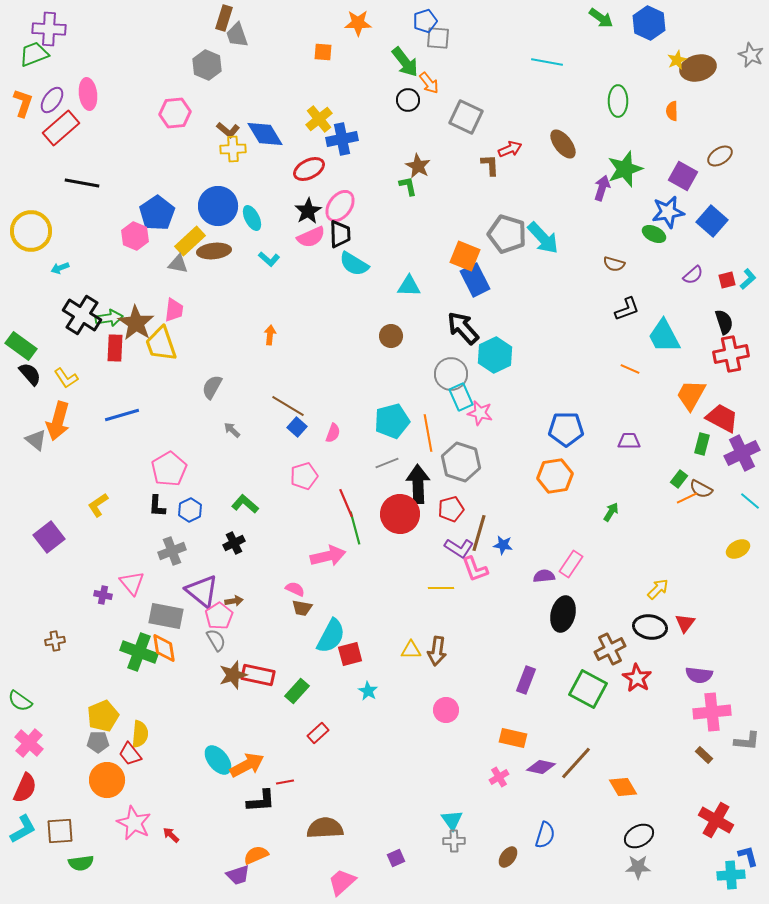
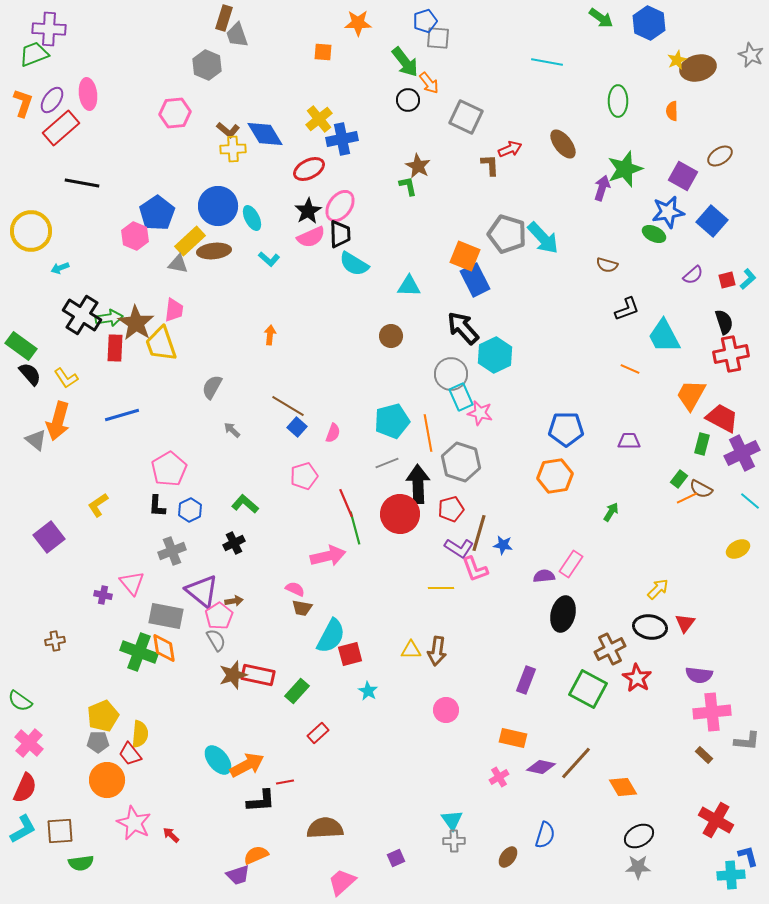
brown semicircle at (614, 264): moved 7 px left, 1 px down
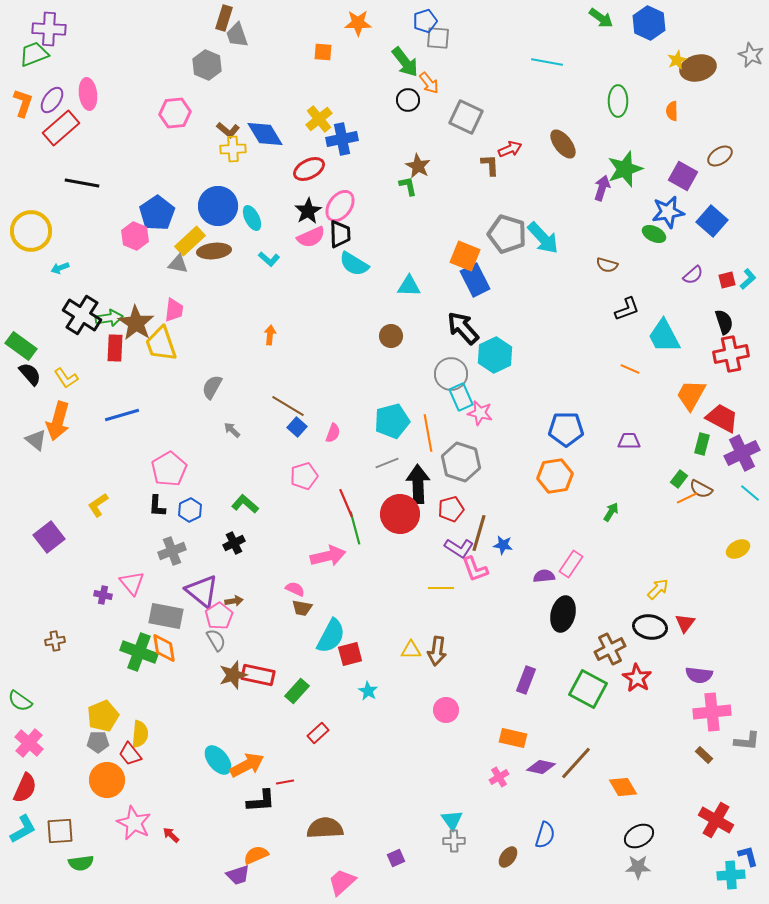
cyan line at (750, 501): moved 8 px up
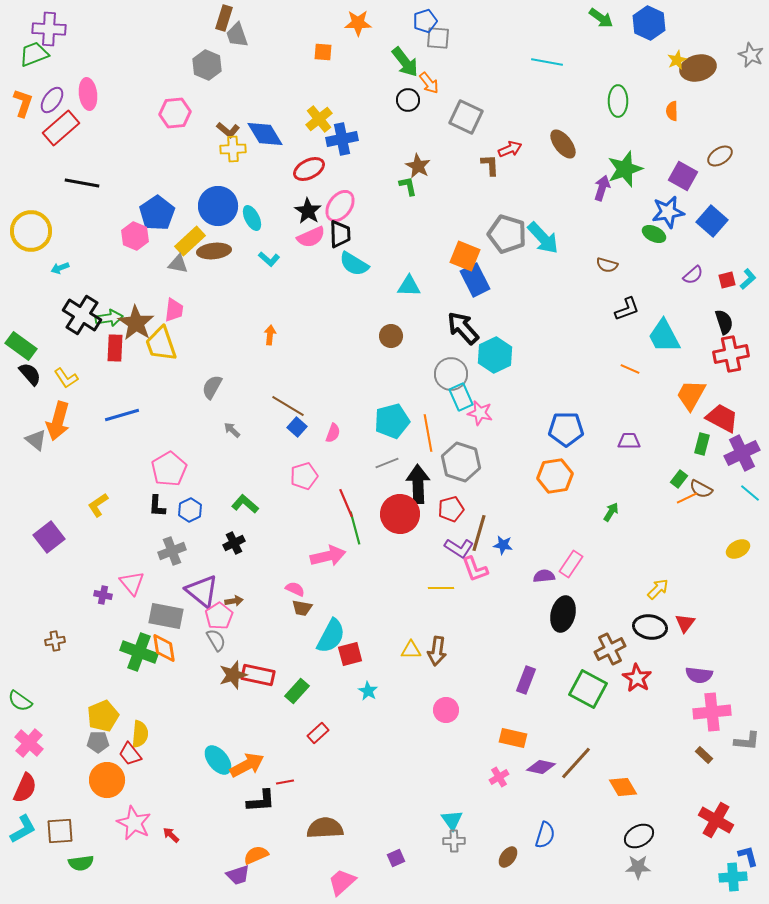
black star at (308, 211): rotated 8 degrees counterclockwise
cyan cross at (731, 875): moved 2 px right, 2 px down
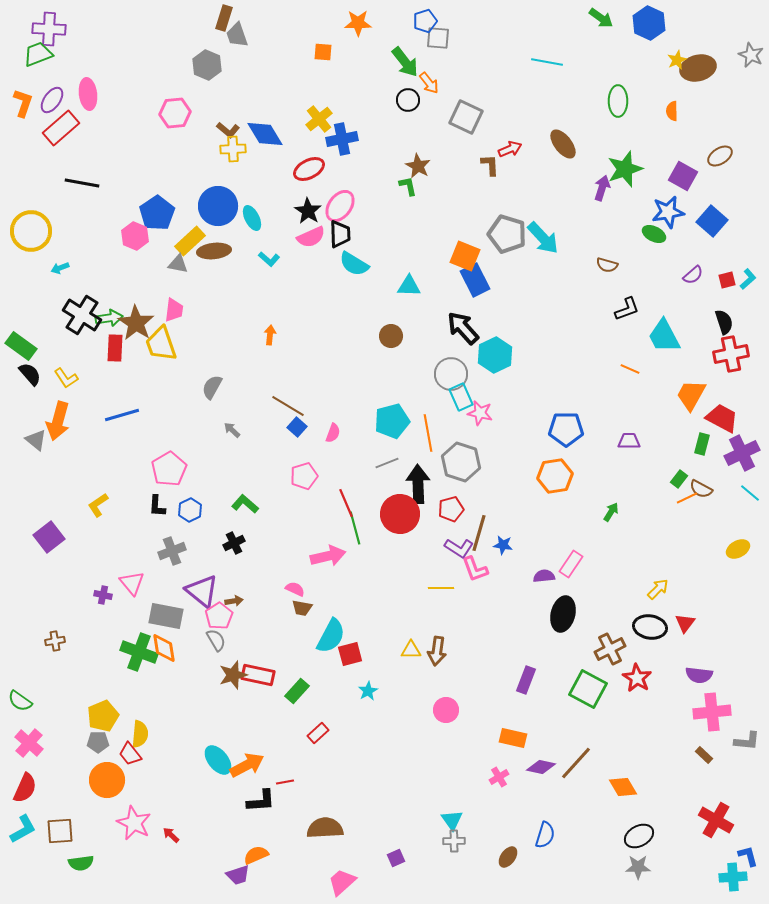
green trapezoid at (34, 54): moved 4 px right
cyan star at (368, 691): rotated 12 degrees clockwise
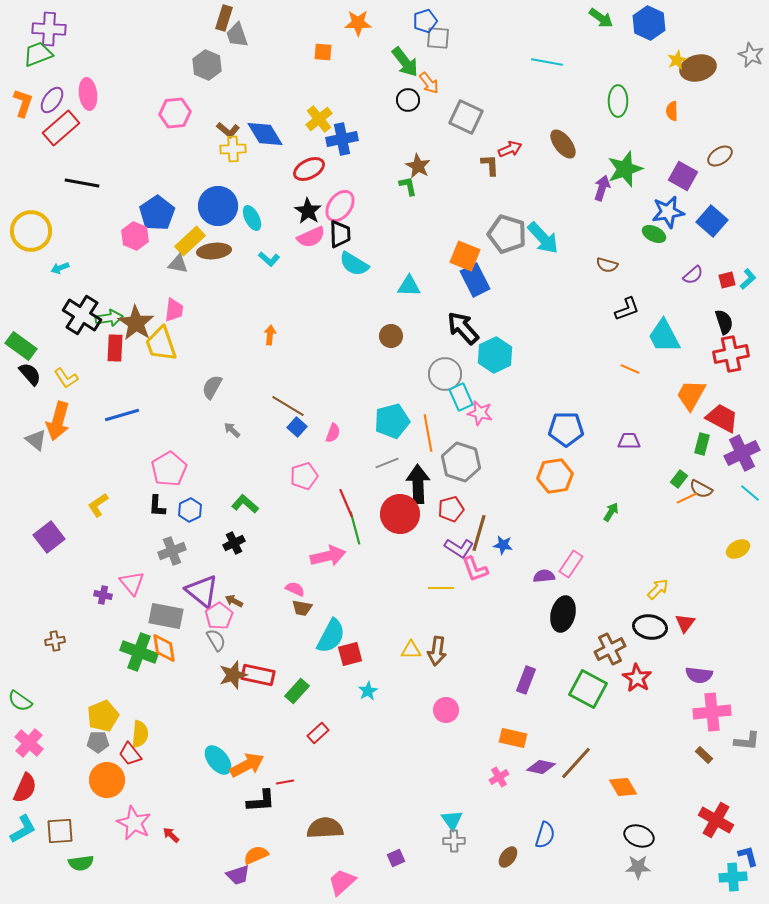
gray circle at (451, 374): moved 6 px left
brown arrow at (234, 601): rotated 144 degrees counterclockwise
black ellipse at (639, 836): rotated 48 degrees clockwise
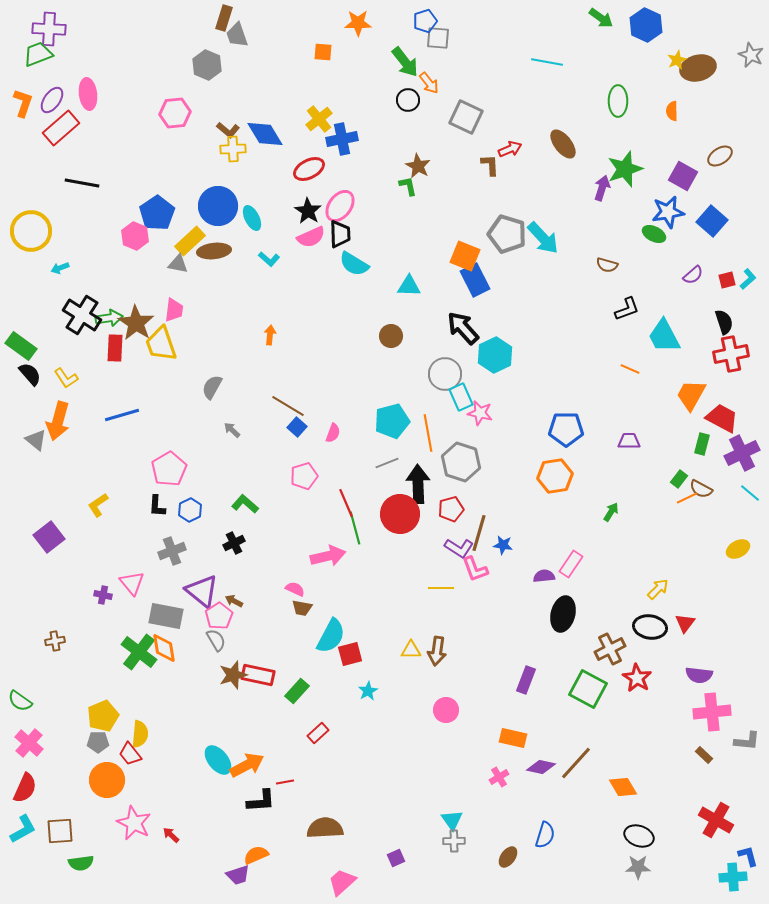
blue hexagon at (649, 23): moved 3 px left, 2 px down
green cross at (139, 652): rotated 18 degrees clockwise
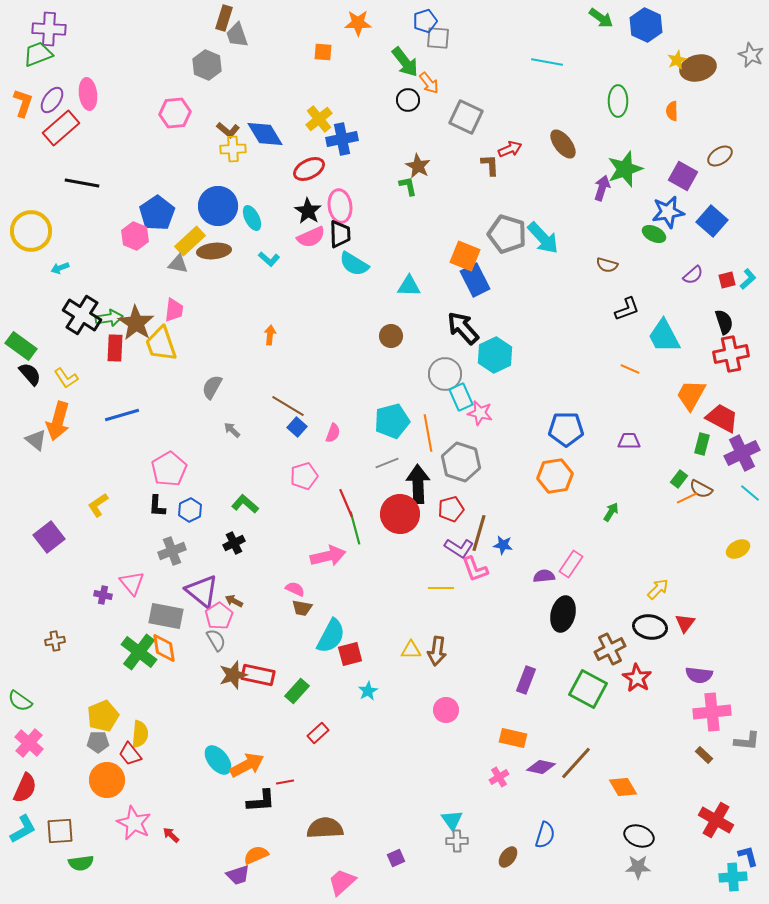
pink ellipse at (340, 206): rotated 44 degrees counterclockwise
gray cross at (454, 841): moved 3 px right
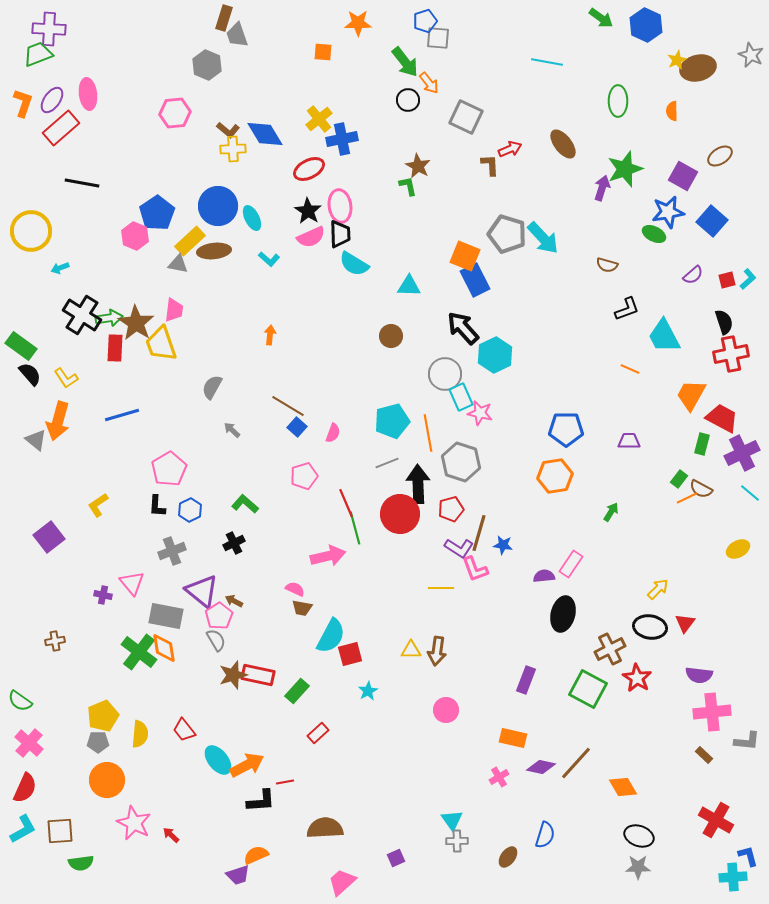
red trapezoid at (130, 754): moved 54 px right, 24 px up
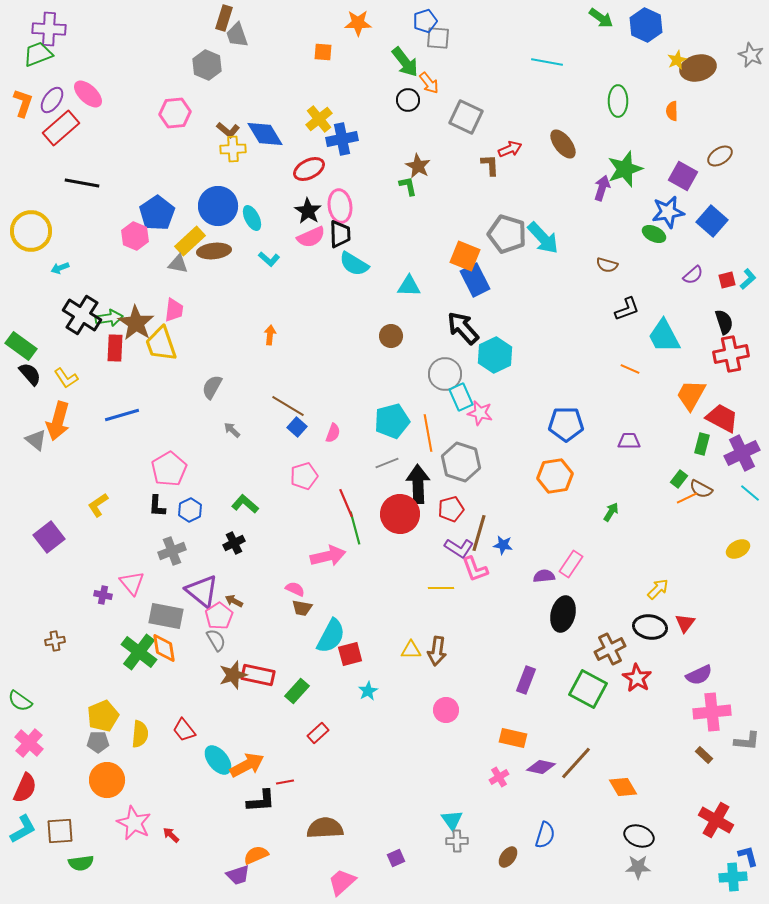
pink ellipse at (88, 94): rotated 40 degrees counterclockwise
blue pentagon at (566, 429): moved 5 px up
purple semicircle at (699, 675): rotated 32 degrees counterclockwise
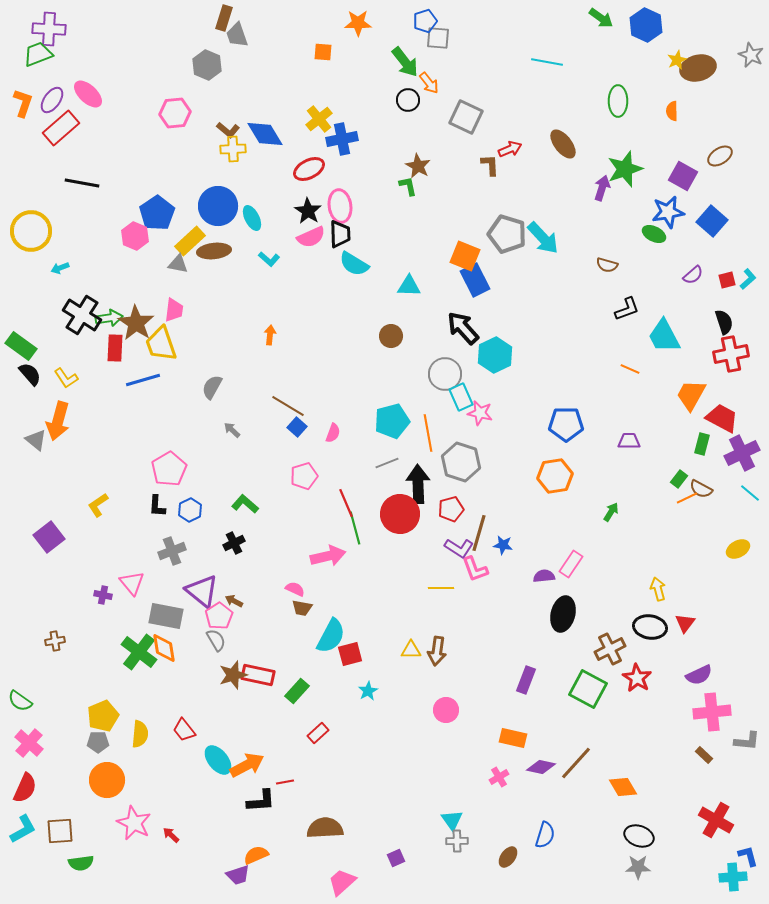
blue line at (122, 415): moved 21 px right, 35 px up
yellow arrow at (658, 589): rotated 60 degrees counterclockwise
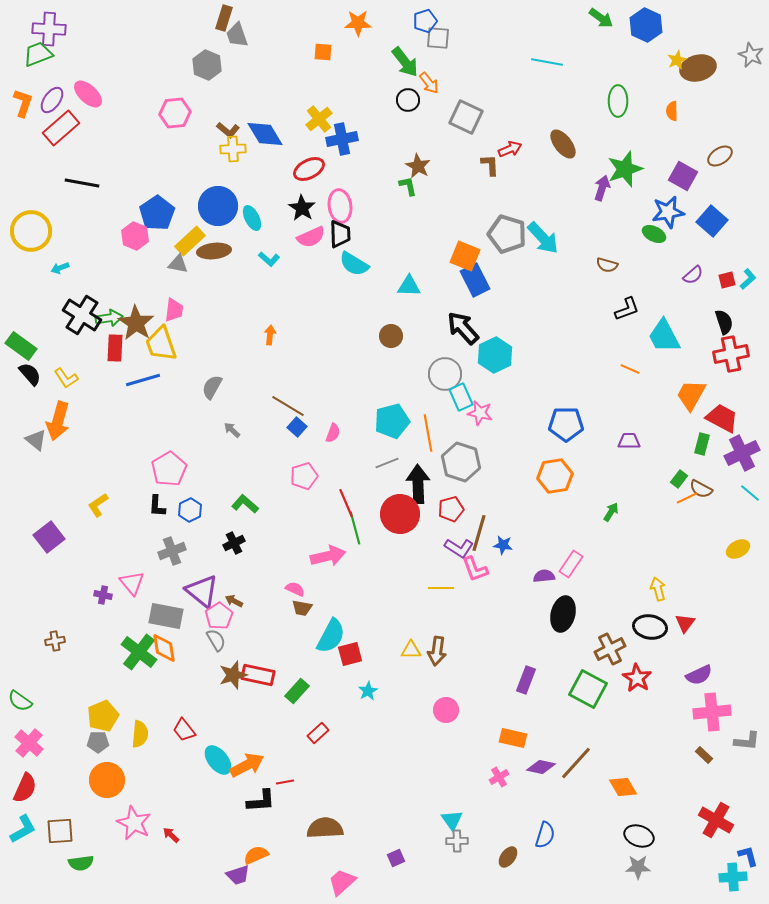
black star at (308, 211): moved 6 px left, 3 px up
